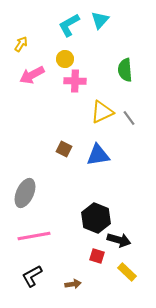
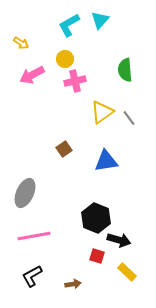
yellow arrow: moved 1 px up; rotated 91 degrees clockwise
pink cross: rotated 15 degrees counterclockwise
yellow triangle: rotated 10 degrees counterclockwise
brown square: rotated 28 degrees clockwise
blue triangle: moved 8 px right, 6 px down
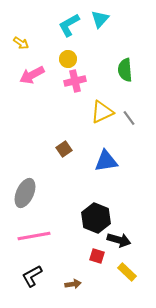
cyan triangle: moved 1 px up
yellow circle: moved 3 px right
yellow triangle: rotated 10 degrees clockwise
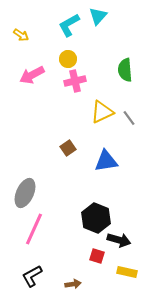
cyan triangle: moved 2 px left, 3 px up
yellow arrow: moved 8 px up
brown square: moved 4 px right, 1 px up
pink line: moved 7 px up; rotated 56 degrees counterclockwise
yellow rectangle: rotated 30 degrees counterclockwise
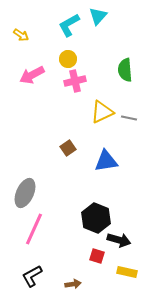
gray line: rotated 42 degrees counterclockwise
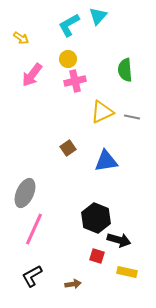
yellow arrow: moved 3 px down
pink arrow: rotated 25 degrees counterclockwise
gray line: moved 3 px right, 1 px up
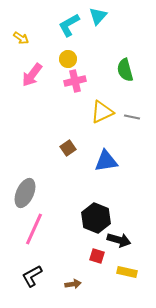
green semicircle: rotated 10 degrees counterclockwise
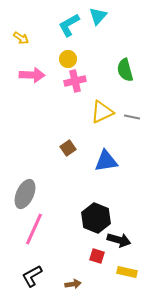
pink arrow: rotated 125 degrees counterclockwise
gray ellipse: moved 1 px down
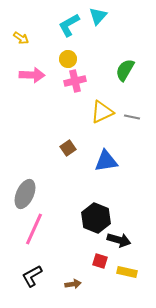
green semicircle: rotated 45 degrees clockwise
red square: moved 3 px right, 5 px down
